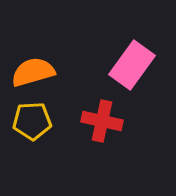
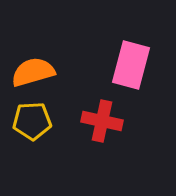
pink rectangle: moved 1 px left; rotated 21 degrees counterclockwise
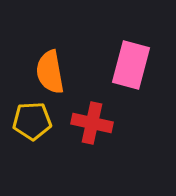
orange semicircle: moved 17 px right; rotated 84 degrees counterclockwise
red cross: moved 10 px left, 2 px down
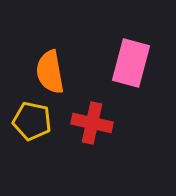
pink rectangle: moved 2 px up
yellow pentagon: rotated 15 degrees clockwise
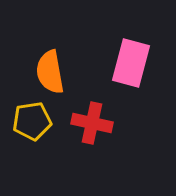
yellow pentagon: rotated 21 degrees counterclockwise
